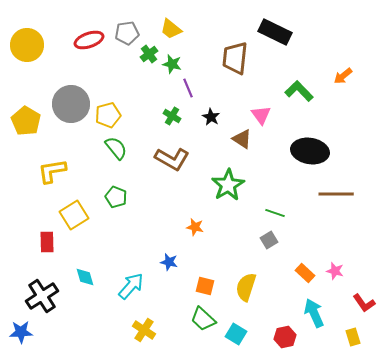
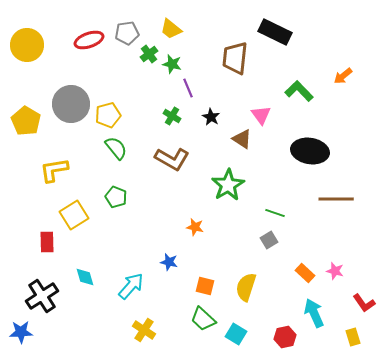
yellow L-shape at (52, 171): moved 2 px right, 1 px up
brown line at (336, 194): moved 5 px down
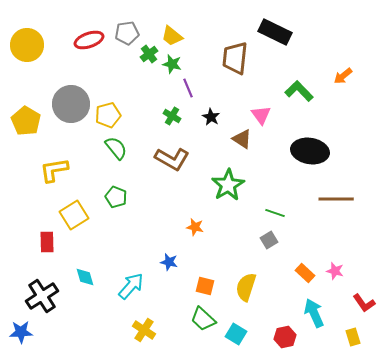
yellow trapezoid at (171, 29): moved 1 px right, 7 px down
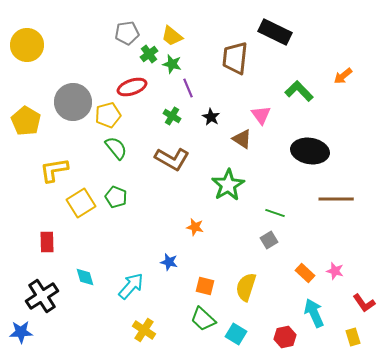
red ellipse at (89, 40): moved 43 px right, 47 px down
gray circle at (71, 104): moved 2 px right, 2 px up
yellow square at (74, 215): moved 7 px right, 12 px up
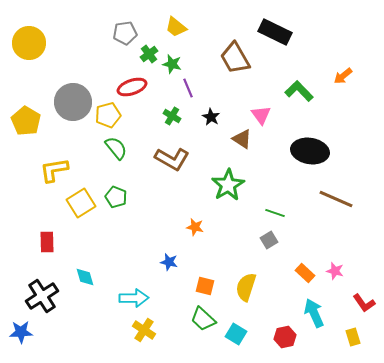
gray pentagon at (127, 33): moved 2 px left
yellow trapezoid at (172, 36): moved 4 px right, 9 px up
yellow circle at (27, 45): moved 2 px right, 2 px up
brown trapezoid at (235, 58): rotated 36 degrees counterclockwise
brown line at (336, 199): rotated 24 degrees clockwise
cyan arrow at (131, 286): moved 3 px right, 12 px down; rotated 48 degrees clockwise
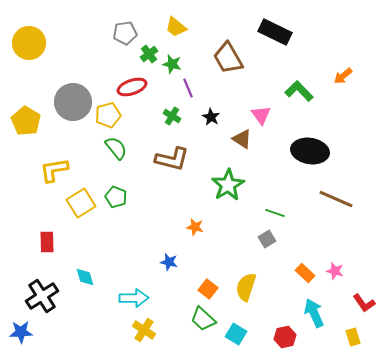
brown trapezoid at (235, 58): moved 7 px left
brown L-shape at (172, 159): rotated 16 degrees counterclockwise
gray square at (269, 240): moved 2 px left, 1 px up
orange square at (205, 286): moved 3 px right, 3 px down; rotated 24 degrees clockwise
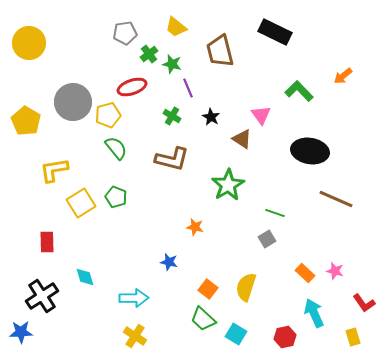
brown trapezoid at (228, 58): moved 8 px left, 7 px up; rotated 16 degrees clockwise
yellow cross at (144, 330): moved 9 px left, 6 px down
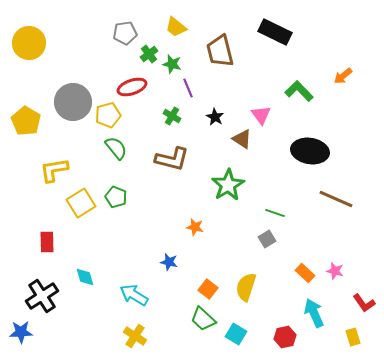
black star at (211, 117): moved 4 px right
cyan arrow at (134, 298): moved 3 px up; rotated 148 degrees counterclockwise
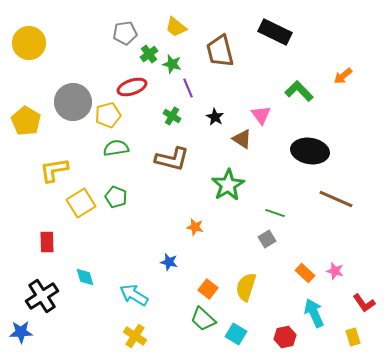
green semicircle at (116, 148): rotated 60 degrees counterclockwise
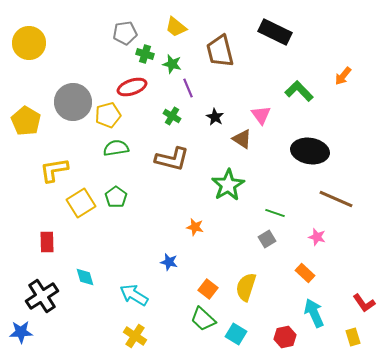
green cross at (149, 54): moved 4 px left; rotated 36 degrees counterclockwise
orange arrow at (343, 76): rotated 12 degrees counterclockwise
green pentagon at (116, 197): rotated 15 degrees clockwise
pink star at (335, 271): moved 18 px left, 34 px up
